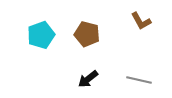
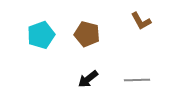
gray line: moved 2 px left; rotated 15 degrees counterclockwise
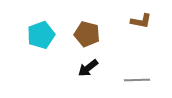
brown L-shape: rotated 50 degrees counterclockwise
black arrow: moved 11 px up
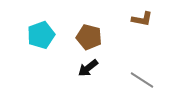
brown L-shape: moved 1 px right, 2 px up
brown pentagon: moved 2 px right, 3 px down
gray line: moved 5 px right; rotated 35 degrees clockwise
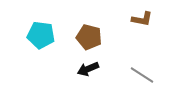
cyan pentagon: rotated 28 degrees clockwise
black arrow: moved 1 px down; rotated 15 degrees clockwise
gray line: moved 5 px up
